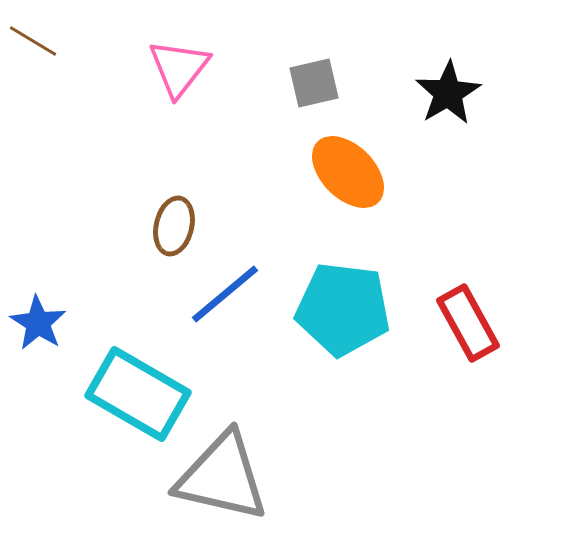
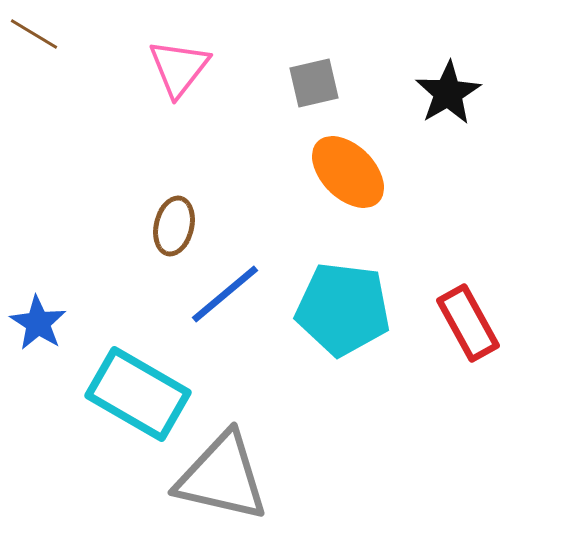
brown line: moved 1 px right, 7 px up
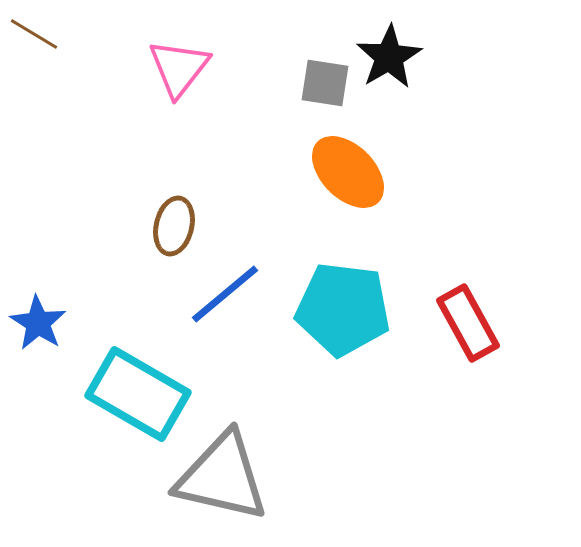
gray square: moved 11 px right; rotated 22 degrees clockwise
black star: moved 59 px left, 36 px up
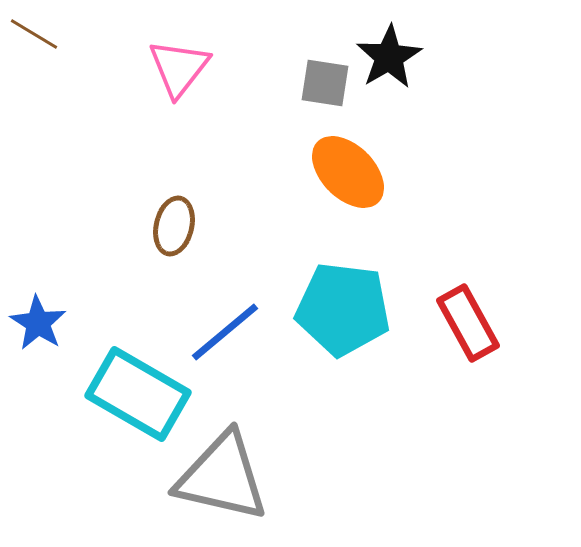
blue line: moved 38 px down
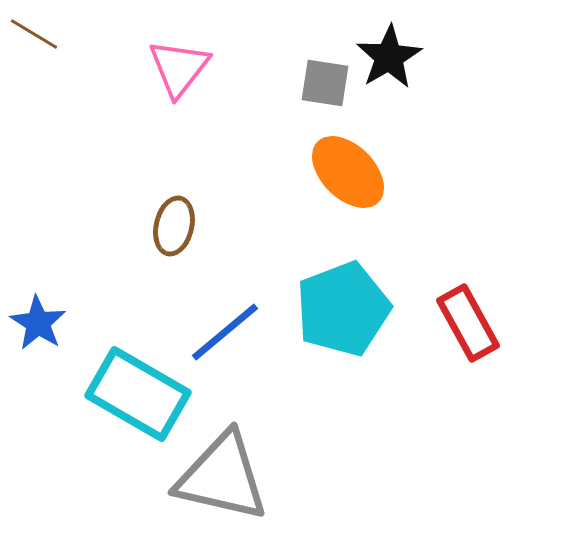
cyan pentagon: rotated 28 degrees counterclockwise
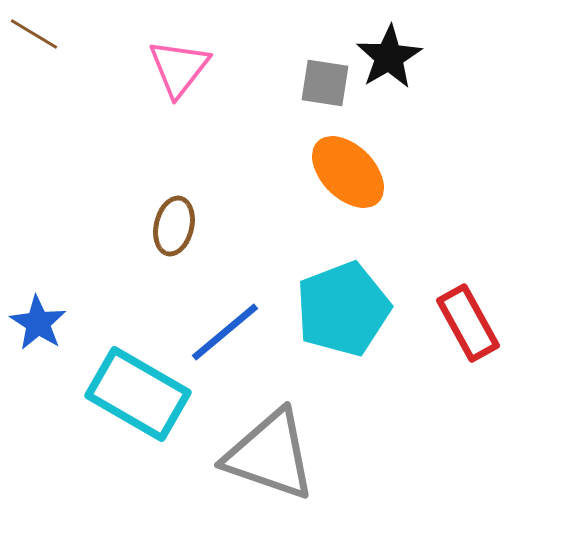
gray triangle: moved 48 px right, 22 px up; rotated 6 degrees clockwise
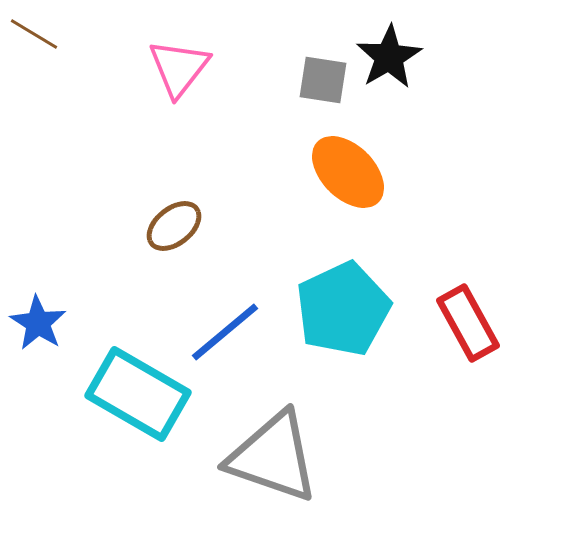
gray square: moved 2 px left, 3 px up
brown ellipse: rotated 38 degrees clockwise
cyan pentagon: rotated 4 degrees counterclockwise
gray triangle: moved 3 px right, 2 px down
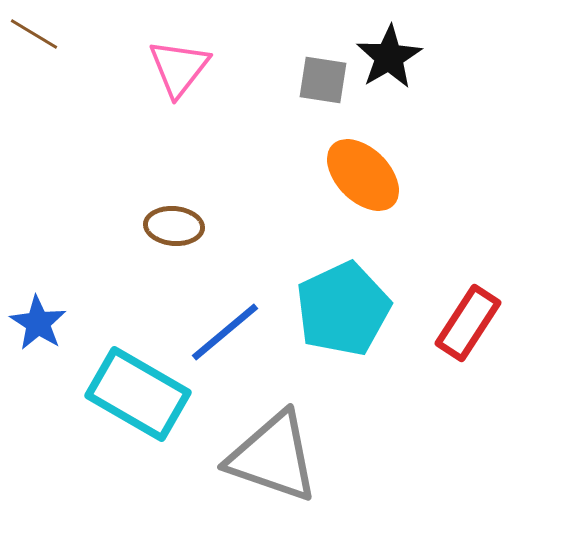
orange ellipse: moved 15 px right, 3 px down
brown ellipse: rotated 44 degrees clockwise
red rectangle: rotated 62 degrees clockwise
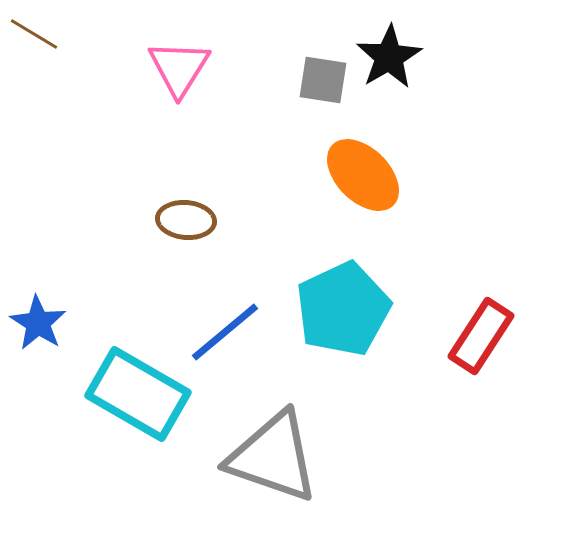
pink triangle: rotated 6 degrees counterclockwise
brown ellipse: moved 12 px right, 6 px up
red rectangle: moved 13 px right, 13 px down
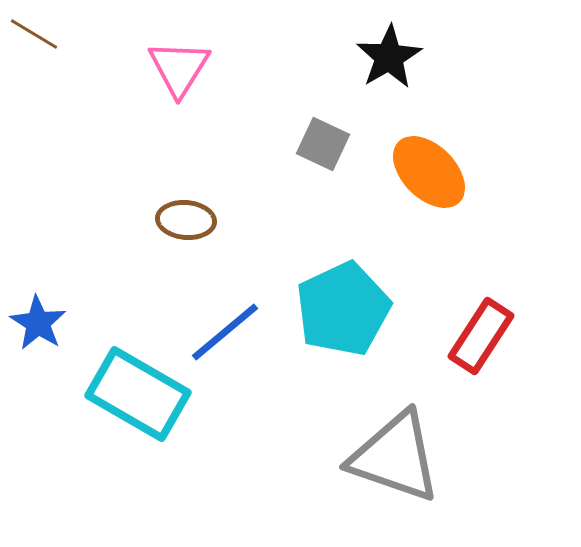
gray square: moved 64 px down; rotated 16 degrees clockwise
orange ellipse: moved 66 px right, 3 px up
gray triangle: moved 122 px right
